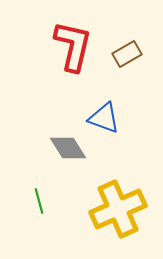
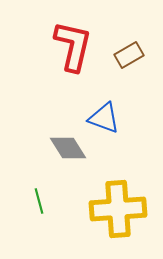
brown rectangle: moved 2 px right, 1 px down
yellow cross: rotated 20 degrees clockwise
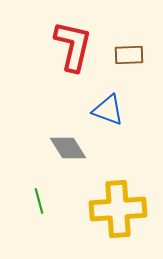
brown rectangle: rotated 28 degrees clockwise
blue triangle: moved 4 px right, 8 px up
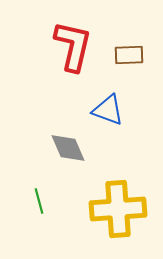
gray diamond: rotated 9 degrees clockwise
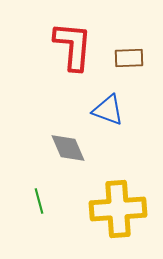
red L-shape: rotated 8 degrees counterclockwise
brown rectangle: moved 3 px down
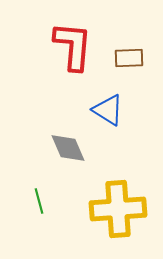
blue triangle: rotated 12 degrees clockwise
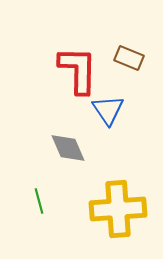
red L-shape: moved 5 px right, 24 px down; rotated 4 degrees counterclockwise
brown rectangle: rotated 24 degrees clockwise
blue triangle: rotated 24 degrees clockwise
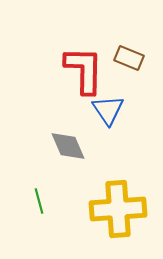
red L-shape: moved 6 px right
gray diamond: moved 2 px up
